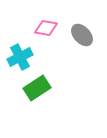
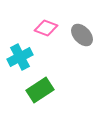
pink diamond: rotated 10 degrees clockwise
green rectangle: moved 3 px right, 2 px down
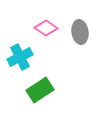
pink diamond: rotated 15 degrees clockwise
gray ellipse: moved 2 px left, 3 px up; rotated 35 degrees clockwise
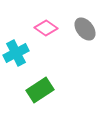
gray ellipse: moved 5 px right, 3 px up; rotated 30 degrees counterclockwise
cyan cross: moved 4 px left, 4 px up
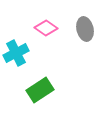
gray ellipse: rotated 25 degrees clockwise
